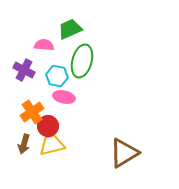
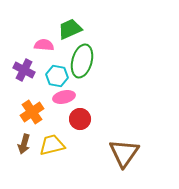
pink ellipse: rotated 25 degrees counterclockwise
red circle: moved 32 px right, 7 px up
brown triangle: rotated 24 degrees counterclockwise
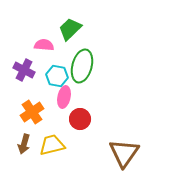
green trapezoid: rotated 20 degrees counterclockwise
green ellipse: moved 5 px down
pink ellipse: rotated 65 degrees counterclockwise
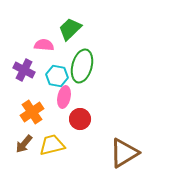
brown arrow: rotated 24 degrees clockwise
brown triangle: rotated 24 degrees clockwise
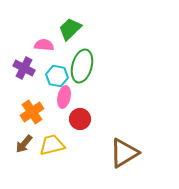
purple cross: moved 2 px up
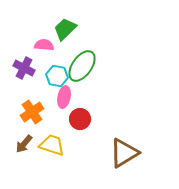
green trapezoid: moved 5 px left
green ellipse: rotated 20 degrees clockwise
yellow trapezoid: rotated 32 degrees clockwise
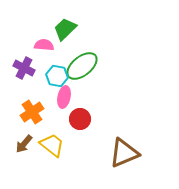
green ellipse: rotated 16 degrees clockwise
yellow trapezoid: rotated 20 degrees clockwise
brown triangle: rotated 8 degrees clockwise
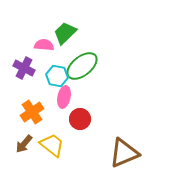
green trapezoid: moved 4 px down
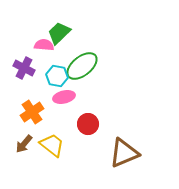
green trapezoid: moved 6 px left
pink ellipse: rotated 65 degrees clockwise
red circle: moved 8 px right, 5 px down
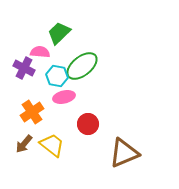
pink semicircle: moved 4 px left, 7 px down
